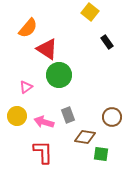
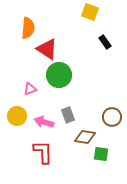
yellow square: rotated 18 degrees counterclockwise
orange semicircle: rotated 35 degrees counterclockwise
black rectangle: moved 2 px left
pink triangle: moved 4 px right, 2 px down; rotated 16 degrees clockwise
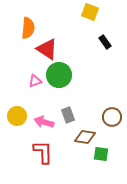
pink triangle: moved 5 px right, 8 px up
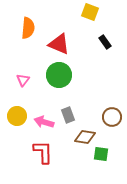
red triangle: moved 12 px right, 5 px up; rotated 10 degrees counterclockwise
pink triangle: moved 12 px left, 1 px up; rotated 32 degrees counterclockwise
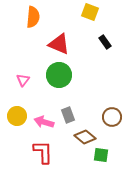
orange semicircle: moved 5 px right, 11 px up
brown diamond: rotated 30 degrees clockwise
green square: moved 1 px down
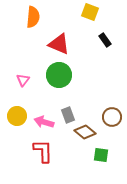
black rectangle: moved 2 px up
brown diamond: moved 5 px up
red L-shape: moved 1 px up
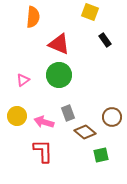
pink triangle: rotated 16 degrees clockwise
gray rectangle: moved 2 px up
green square: rotated 21 degrees counterclockwise
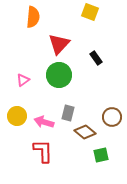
black rectangle: moved 9 px left, 18 px down
red triangle: rotated 50 degrees clockwise
gray rectangle: rotated 35 degrees clockwise
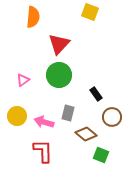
black rectangle: moved 36 px down
brown diamond: moved 1 px right, 2 px down
green square: rotated 35 degrees clockwise
